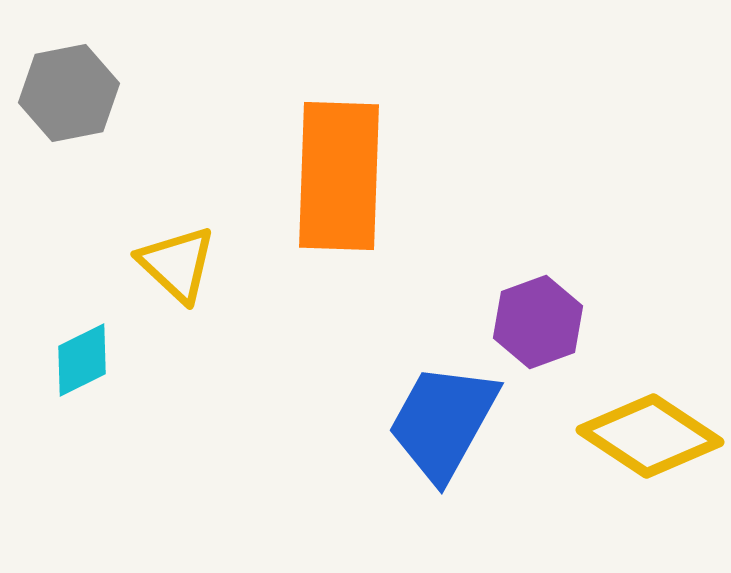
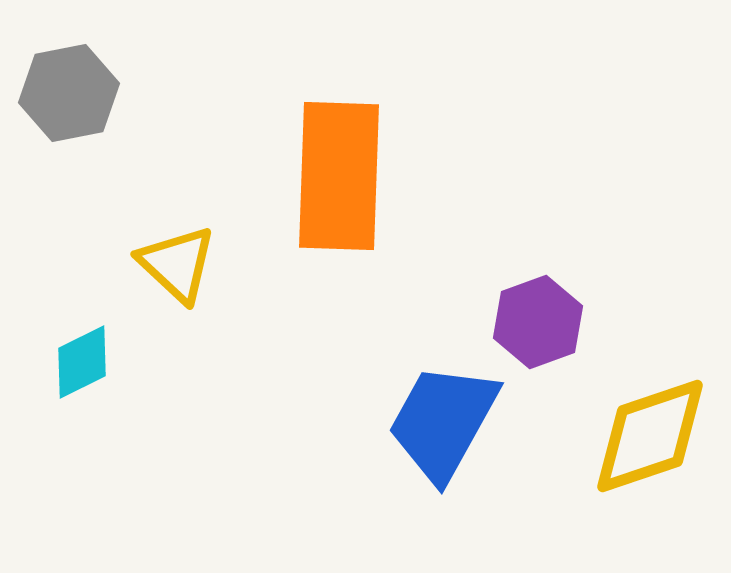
cyan diamond: moved 2 px down
yellow diamond: rotated 52 degrees counterclockwise
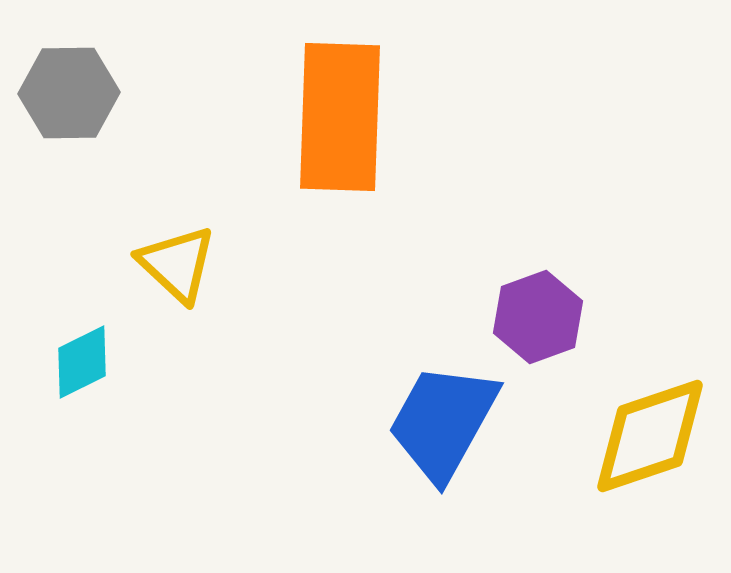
gray hexagon: rotated 10 degrees clockwise
orange rectangle: moved 1 px right, 59 px up
purple hexagon: moved 5 px up
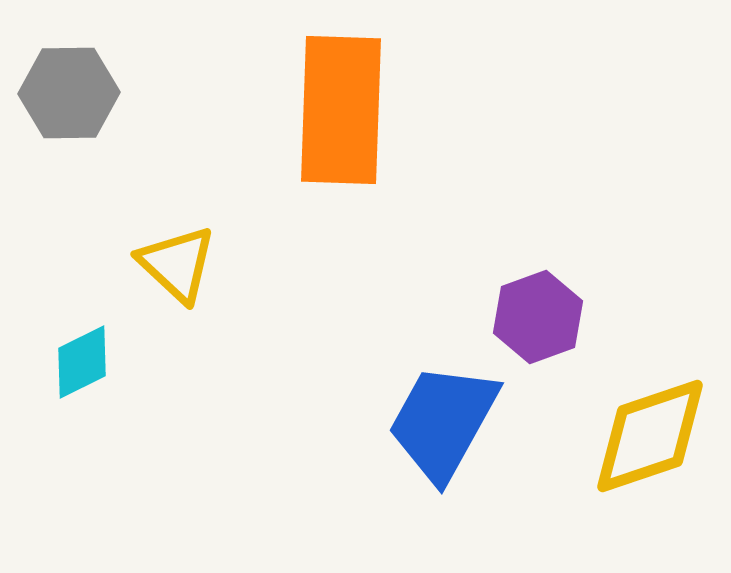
orange rectangle: moved 1 px right, 7 px up
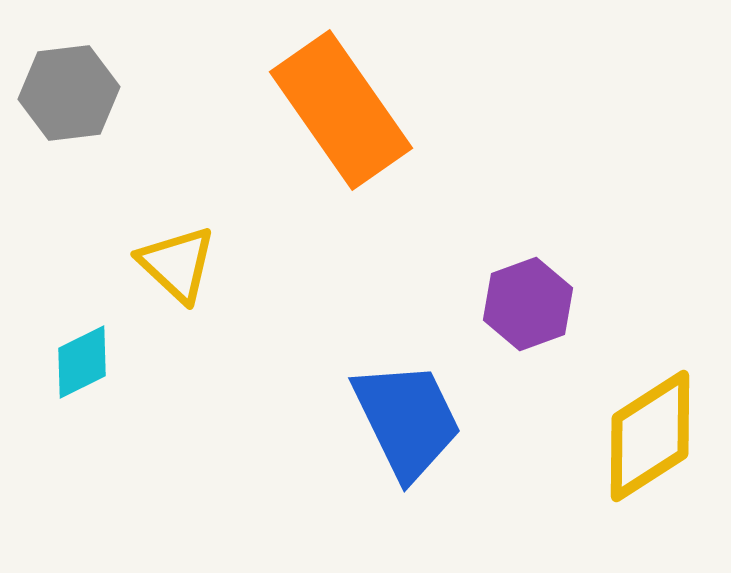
gray hexagon: rotated 6 degrees counterclockwise
orange rectangle: rotated 37 degrees counterclockwise
purple hexagon: moved 10 px left, 13 px up
blue trapezoid: moved 36 px left, 2 px up; rotated 125 degrees clockwise
yellow diamond: rotated 14 degrees counterclockwise
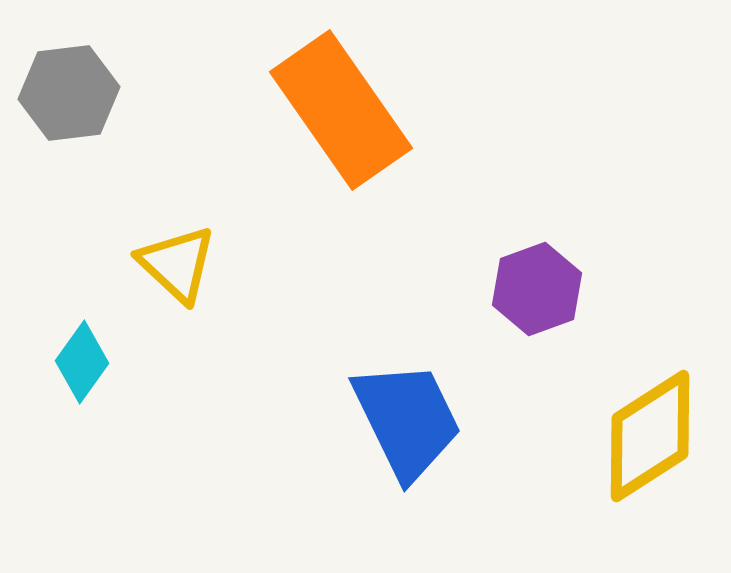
purple hexagon: moved 9 px right, 15 px up
cyan diamond: rotated 28 degrees counterclockwise
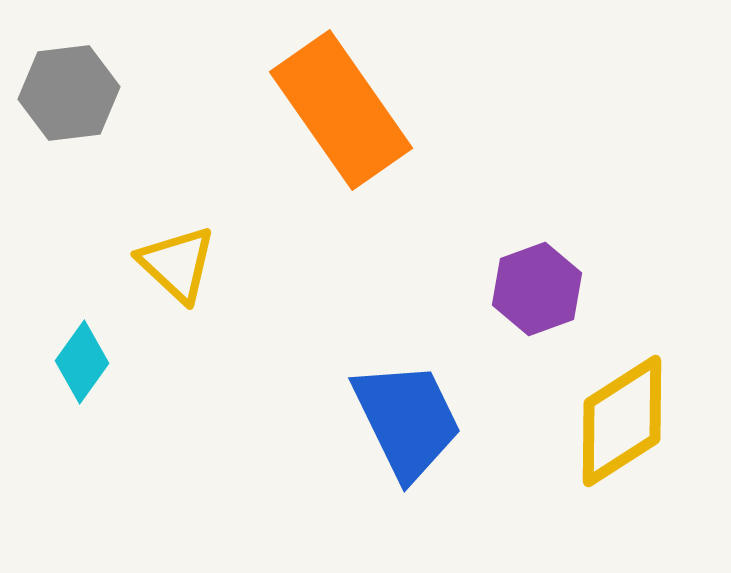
yellow diamond: moved 28 px left, 15 px up
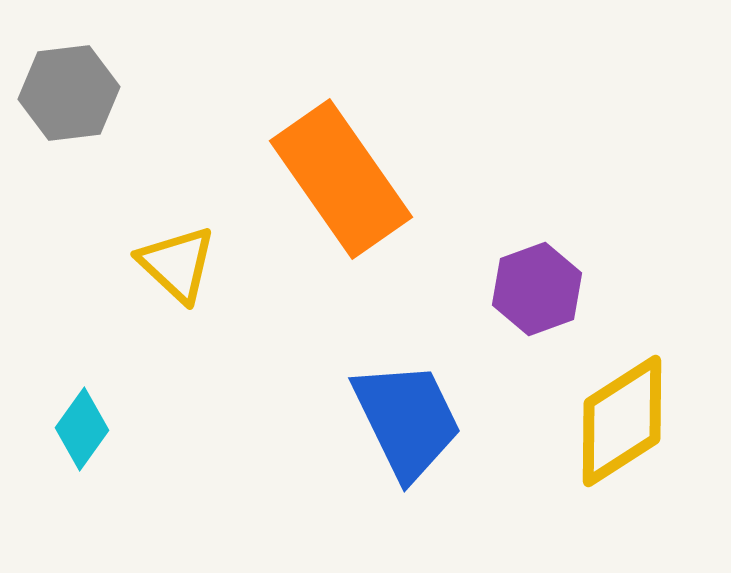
orange rectangle: moved 69 px down
cyan diamond: moved 67 px down
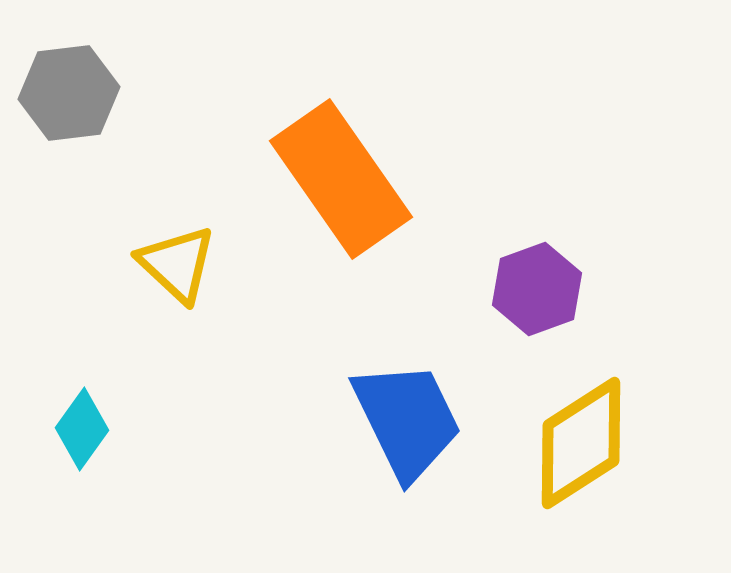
yellow diamond: moved 41 px left, 22 px down
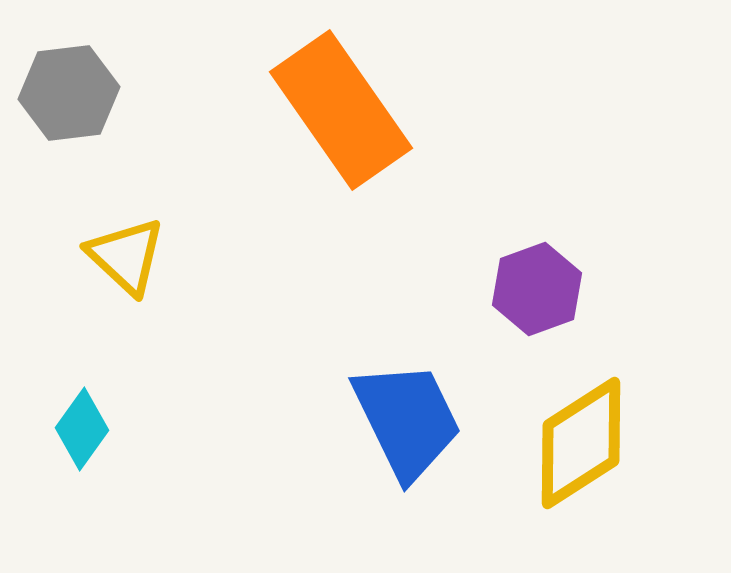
orange rectangle: moved 69 px up
yellow triangle: moved 51 px left, 8 px up
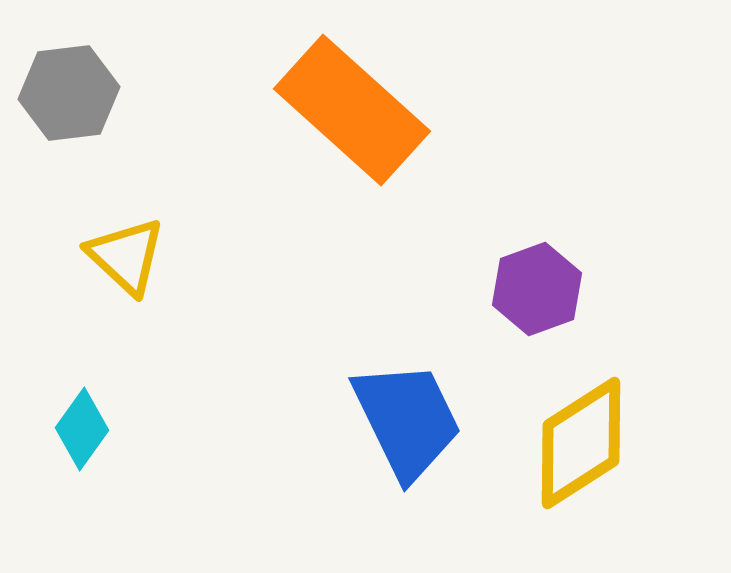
orange rectangle: moved 11 px right; rotated 13 degrees counterclockwise
